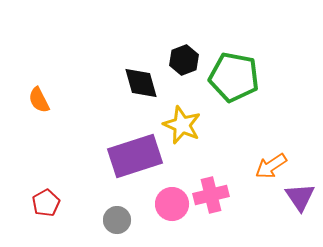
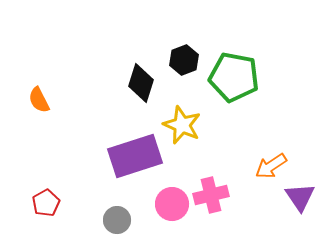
black diamond: rotated 33 degrees clockwise
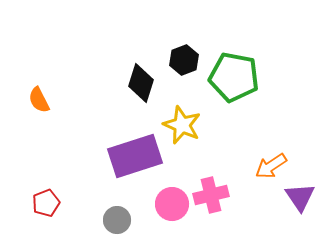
red pentagon: rotated 8 degrees clockwise
